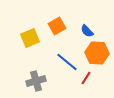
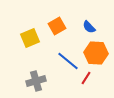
blue semicircle: moved 2 px right, 4 px up
orange hexagon: moved 1 px left
blue line: moved 1 px right, 1 px up
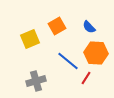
yellow square: moved 1 px down
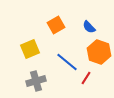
orange square: moved 1 px left, 1 px up
yellow square: moved 10 px down
orange hexagon: moved 3 px right, 1 px up; rotated 15 degrees clockwise
blue line: moved 1 px left, 1 px down
